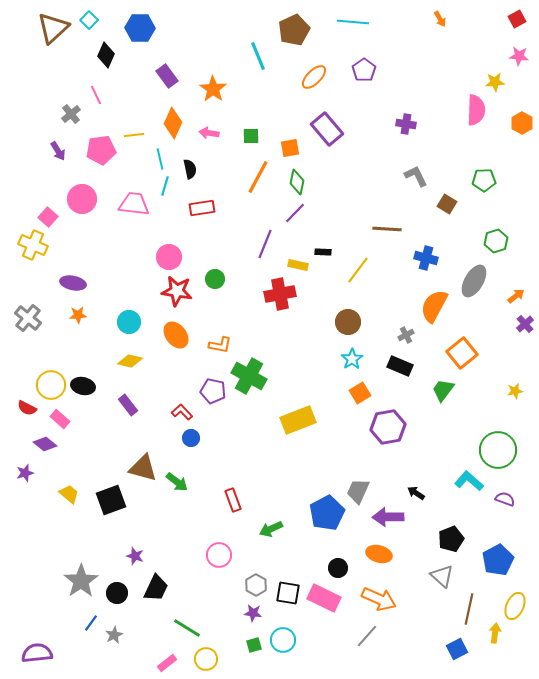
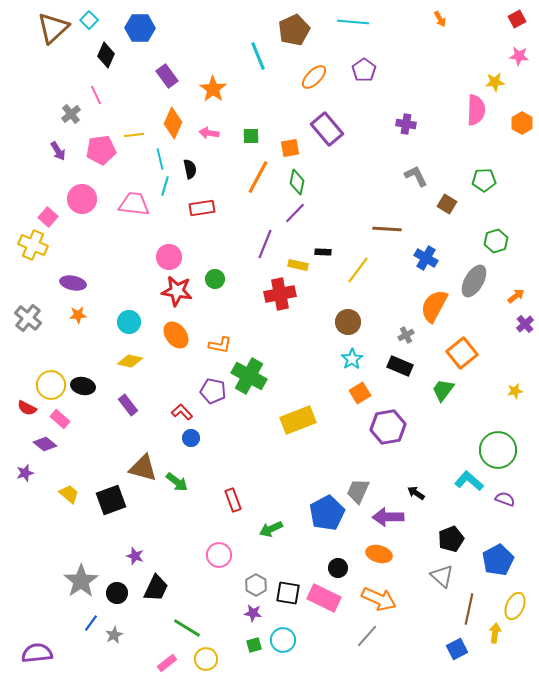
blue cross at (426, 258): rotated 15 degrees clockwise
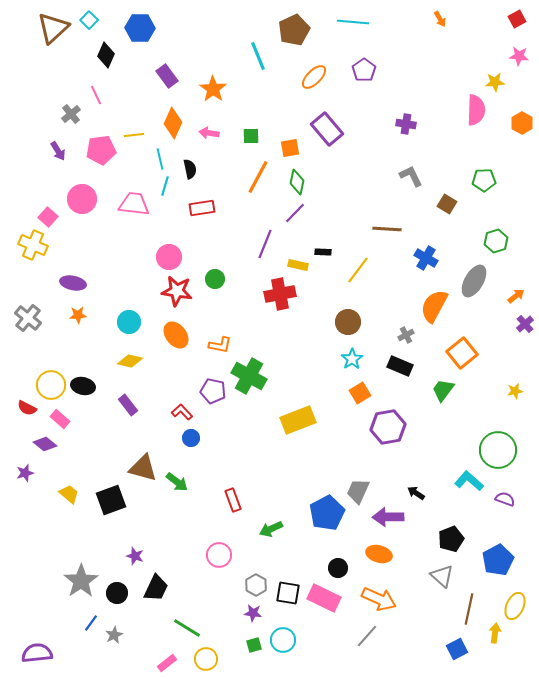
gray L-shape at (416, 176): moved 5 px left
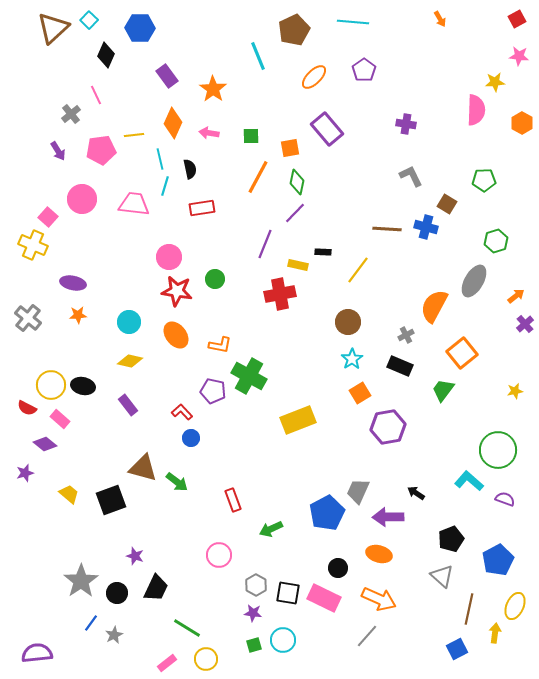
blue cross at (426, 258): moved 31 px up; rotated 15 degrees counterclockwise
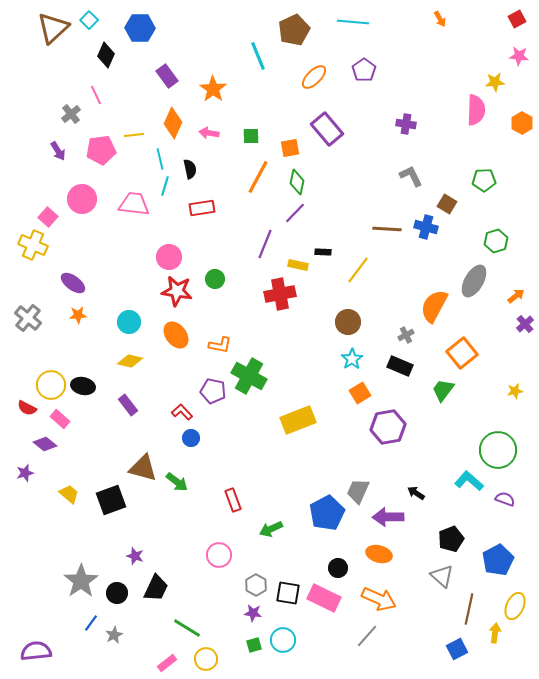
purple ellipse at (73, 283): rotated 25 degrees clockwise
purple semicircle at (37, 653): moved 1 px left, 2 px up
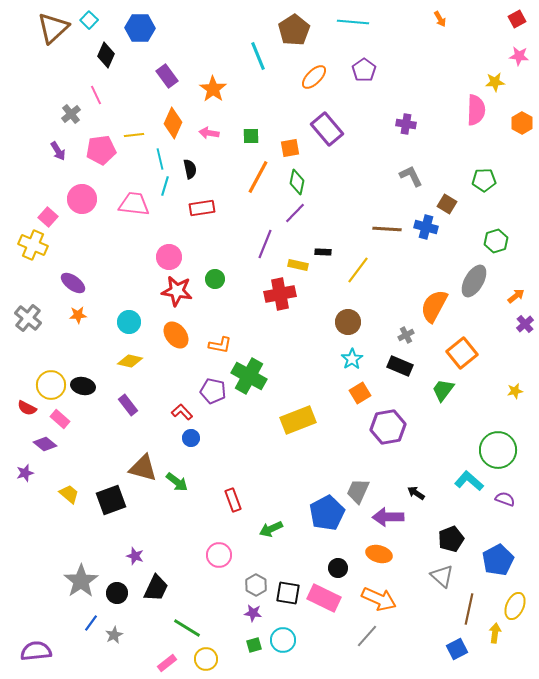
brown pentagon at (294, 30): rotated 8 degrees counterclockwise
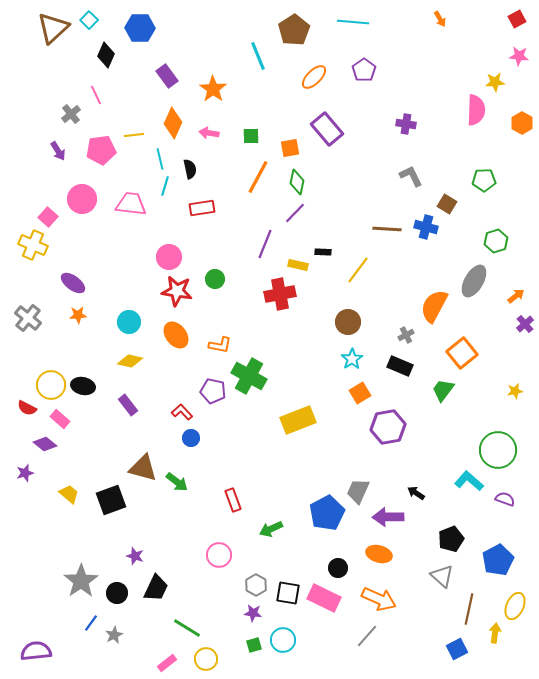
pink trapezoid at (134, 204): moved 3 px left
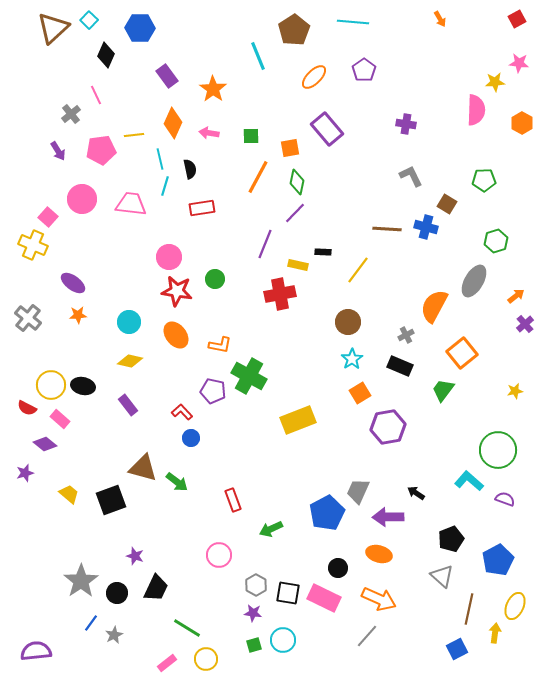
pink star at (519, 56): moved 7 px down
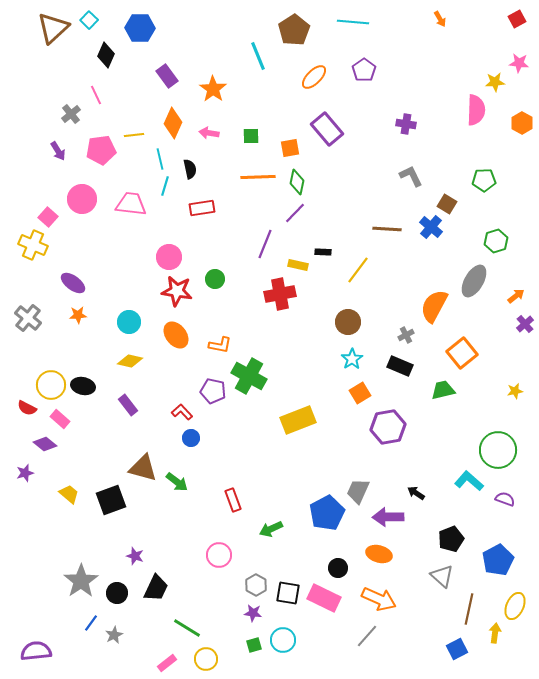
orange line at (258, 177): rotated 60 degrees clockwise
blue cross at (426, 227): moved 5 px right; rotated 25 degrees clockwise
green trapezoid at (443, 390): rotated 40 degrees clockwise
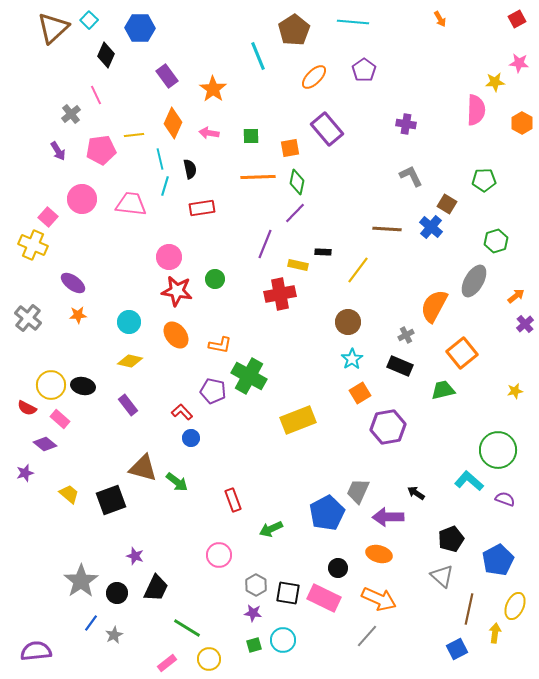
yellow circle at (206, 659): moved 3 px right
